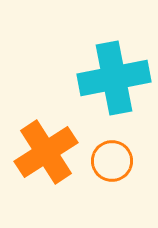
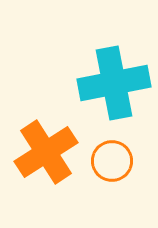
cyan cross: moved 5 px down
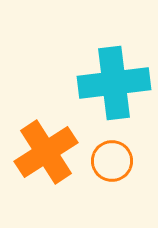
cyan cross: rotated 4 degrees clockwise
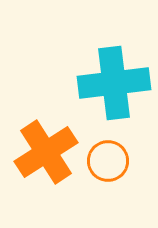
orange circle: moved 4 px left
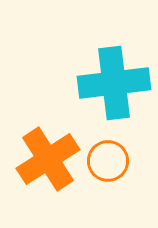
orange cross: moved 2 px right, 7 px down
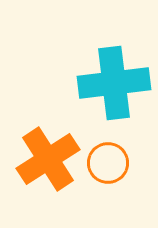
orange circle: moved 2 px down
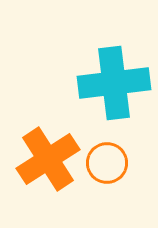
orange circle: moved 1 px left
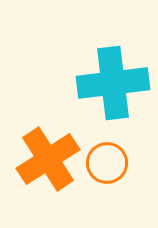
cyan cross: moved 1 px left
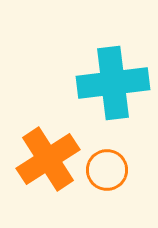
orange circle: moved 7 px down
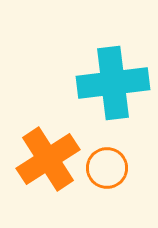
orange circle: moved 2 px up
